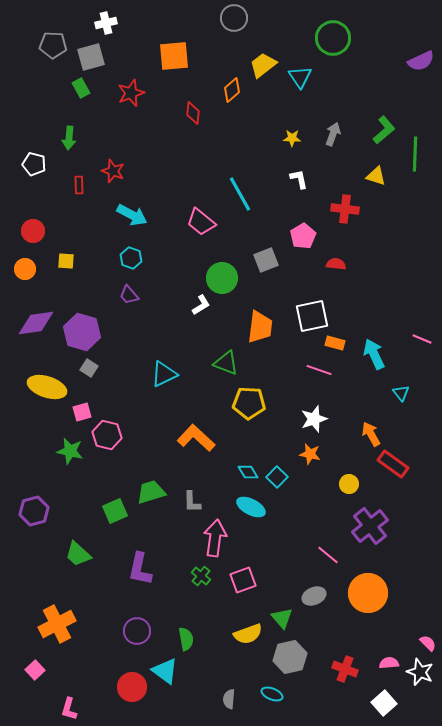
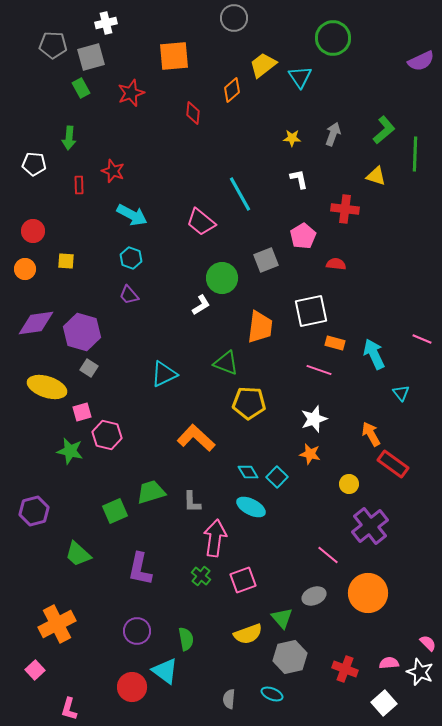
white pentagon at (34, 164): rotated 10 degrees counterclockwise
white square at (312, 316): moved 1 px left, 5 px up
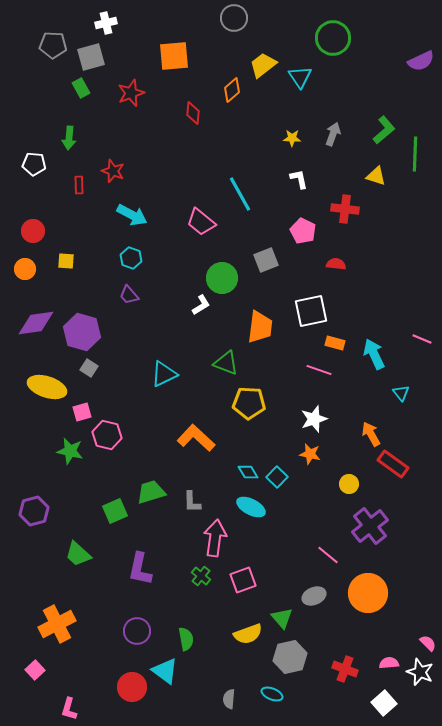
pink pentagon at (303, 236): moved 5 px up; rotated 15 degrees counterclockwise
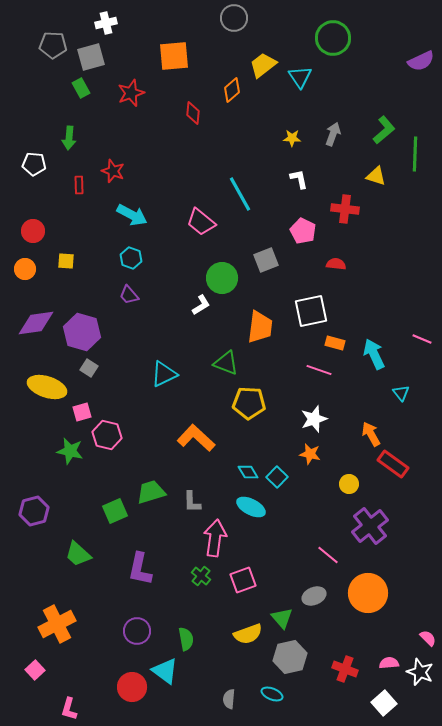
pink semicircle at (428, 643): moved 5 px up
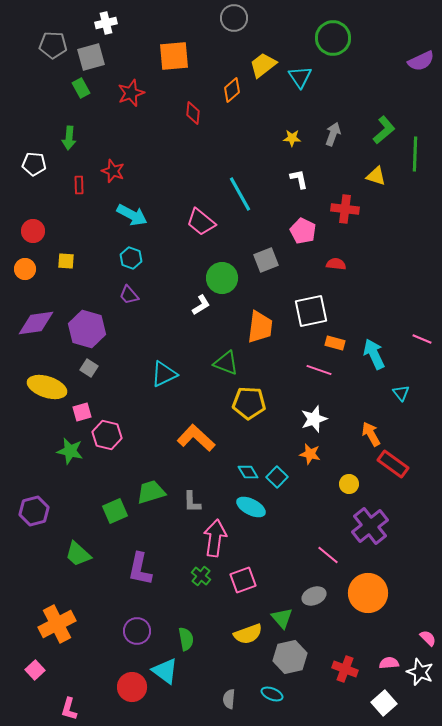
purple hexagon at (82, 332): moved 5 px right, 3 px up
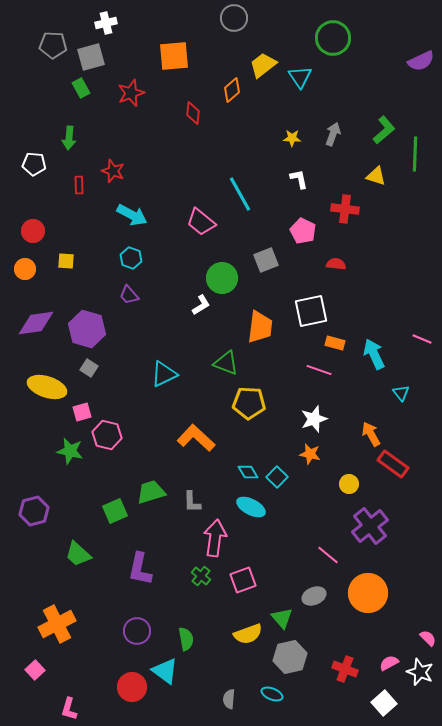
pink semicircle at (389, 663): rotated 24 degrees counterclockwise
